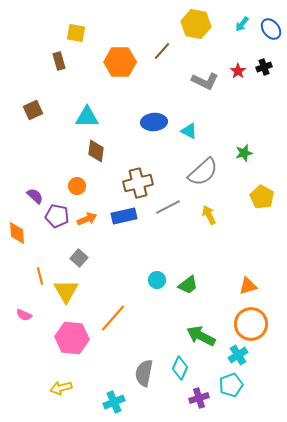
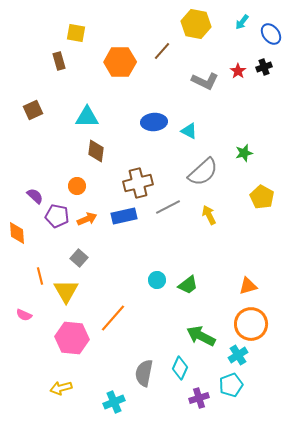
cyan arrow at (242, 24): moved 2 px up
blue ellipse at (271, 29): moved 5 px down
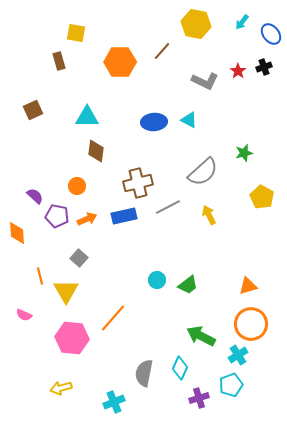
cyan triangle at (189, 131): moved 11 px up
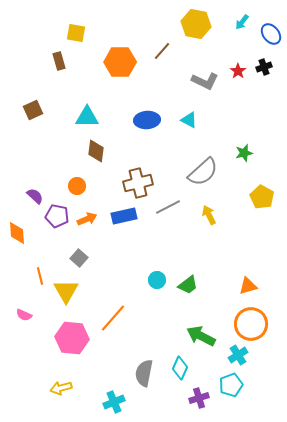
blue ellipse at (154, 122): moved 7 px left, 2 px up
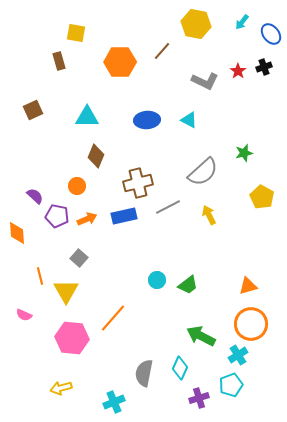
brown diamond at (96, 151): moved 5 px down; rotated 15 degrees clockwise
